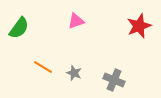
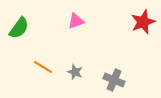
red star: moved 4 px right, 4 px up
gray star: moved 1 px right, 1 px up
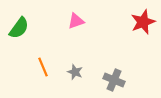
orange line: rotated 36 degrees clockwise
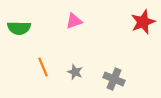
pink triangle: moved 2 px left
green semicircle: rotated 55 degrees clockwise
gray cross: moved 1 px up
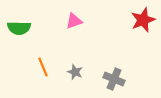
red star: moved 2 px up
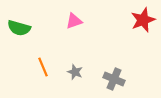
green semicircle: rotated 15 degrees clockwise
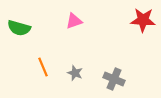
red star: rotated 25 degrees clockwise
gray star: moved 1 px down
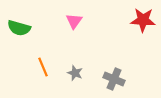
pink triangle: rotated 36 degrees counterclockwise
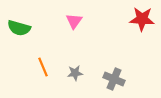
red star: moved 1 px left, 1 px up
gray star: rotated 28 degrees counterclockwise
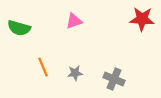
pink triangle: rotated 36 degrees clockwise
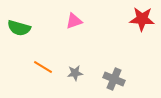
orange line: rotated 36 degrees counterclockwise
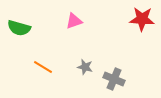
gray star: moved 10 px right, 6 px up; rotated 21 degrees clockwise
